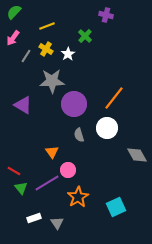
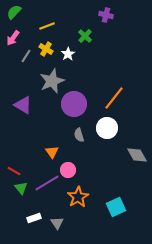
gray star: rotated 20 degrees counterclockwise
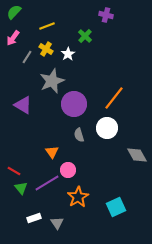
gray line: moved 1 px right, 1 px down
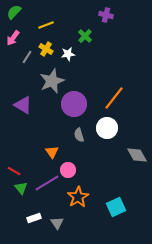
yellow line: moved 1 px left, 1 px up
white star: rotated 24 degrees clockwise
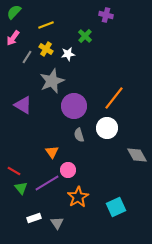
purple circle: moved 2 px down
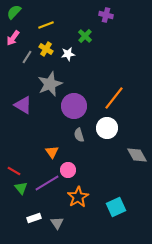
gray star: moved 2 px left, 3 px down
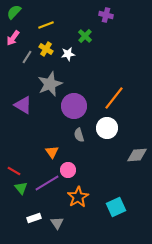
gray diamond: rotated 65 degrees counterclockwise
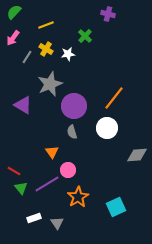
purple cross: moved 2 px right, 1 px up
gray semicircle: moved 7 px left, 3 px up
purple line: moved 1 px down
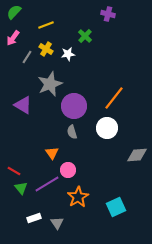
orange triangle: moved 1 px down
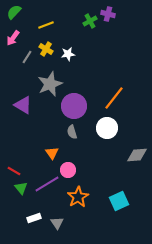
green cross: moved 5 px right, 15 px up; rotated 16 degrees clockwise
cyan square: moved 3 px right, 6 px up
